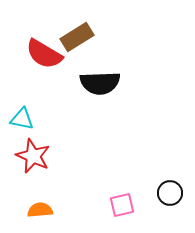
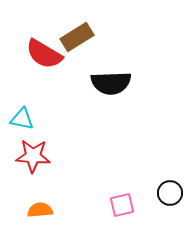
black semicircle: moved 11 px right
red star: rotated 20 degrees counterclockwise
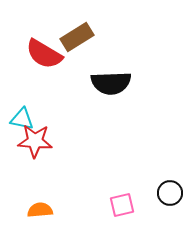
red star: moved 2 px right, 15 px up
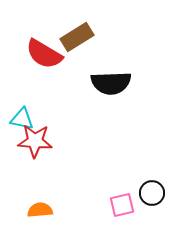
black circle: moved 18 px left
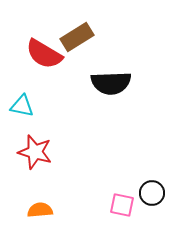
cyan triangle: moved 13 px up
red star: moved 11 px down; rotated 12 degrees clockwise
pink square: rotated 25 degrees clockwise
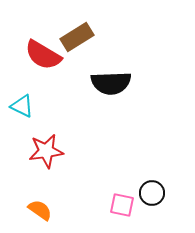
red semicircle: moved 1 px left, 1 px down
cyan triangle: rotated 15 degrees clockwise
red star: moved 11 px right, 1 px up; rotated 24 degrees counterclockwise
orange semicircle: rotated 40 degrees clockwise
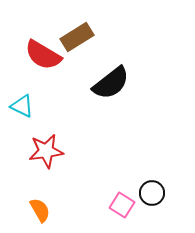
black semicircle: rotated 36 degrees counterclockwise
pink square: rotated 20 degrees clockwise
orange semicircle: rotated 25 degrees clockwise
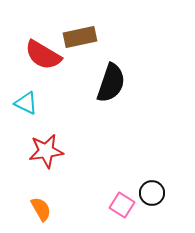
brown rectangle: moved 3 px right; rotated 20 degrees clockwise
black semicircle: rotated 33 degrees counterclockwise
cyan triangle: moved 4 px right, 3 px up
orange semicircle: moved 1 px right, 1 px up
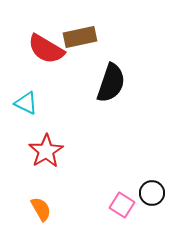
red semicircle: moved 3 px right, 6 px up
red star: rotated 24 degrees counterclockwise
